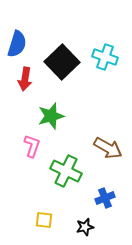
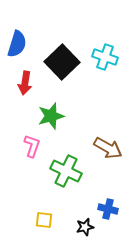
red arrow: moved 4 px down
blue cross: moved 3 px right, 11 px down; rotated 36 degrees clockwise
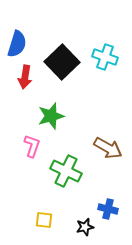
red arrow: moved 6 px up
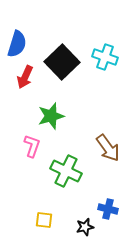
red arrow: rotated 15 degrees clockwise
brown arrow: rotated 24 degrees clockwise
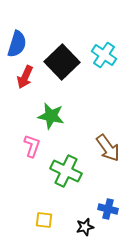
cyan cross: moved 1 px left, 2 px up; rotated 15 degrees clockwise
green star: rotated 28 degrees clockwise
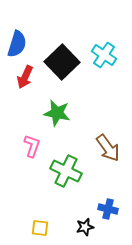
green star: moved 6 px right, 3 px up
yellow square: moved 4 px left, 8 px down
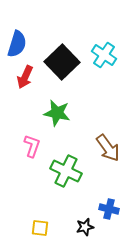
blue cross: moved 1 px right
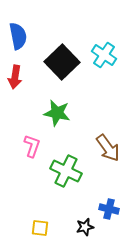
blue semicircle: moved 1 px right, 8 px up; rotated 28 degrees counterclockwise
red arrow: moved 10 px left; rotated 15 degrees counterclockwise
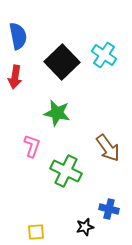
yellow square: moved 4 px left, 4 px down; rotated 12 degrees counterclockwise
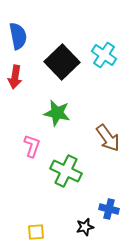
brown arrow: moved 10 px up
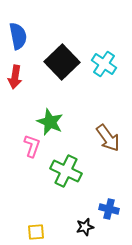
cyan cross: moved 9 px down
green star: moved 7 px left, 9 px down; rotated 12 degrees clockwise
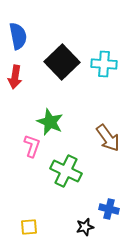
cyan cross: rotated 30 degrees counterclockwise
yellow square: moved 7 px left, 5 px up
